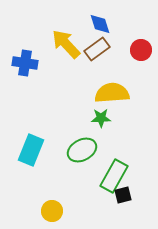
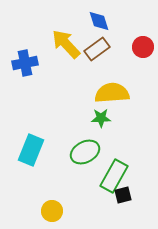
blue diamond: moved 1 px left, 3 px up
red circle: moved 2 px right, 3 px up
blue cross: rotated 20 degrees counterclockwise
green ellipse: moved 3 px right, 2 px down
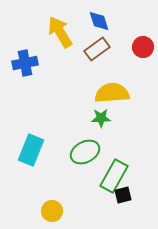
yellow arrow: moved 6 px left, 12 px up; rotated 12 degrees clockwise
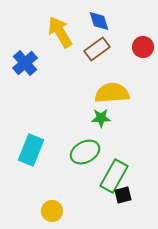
blue cross: rotated 30 degrees counterclockwise
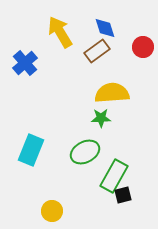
blue diamond: moved 6 px right, 7 px down
brown rectangle: moved 2 px down
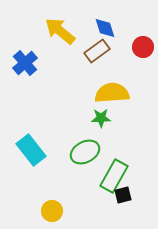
yellow arrow: moved 1 px up; rotated 20 degrees counterclockwise
cyan rectangle: rotated 60 degrees counterclockwise
